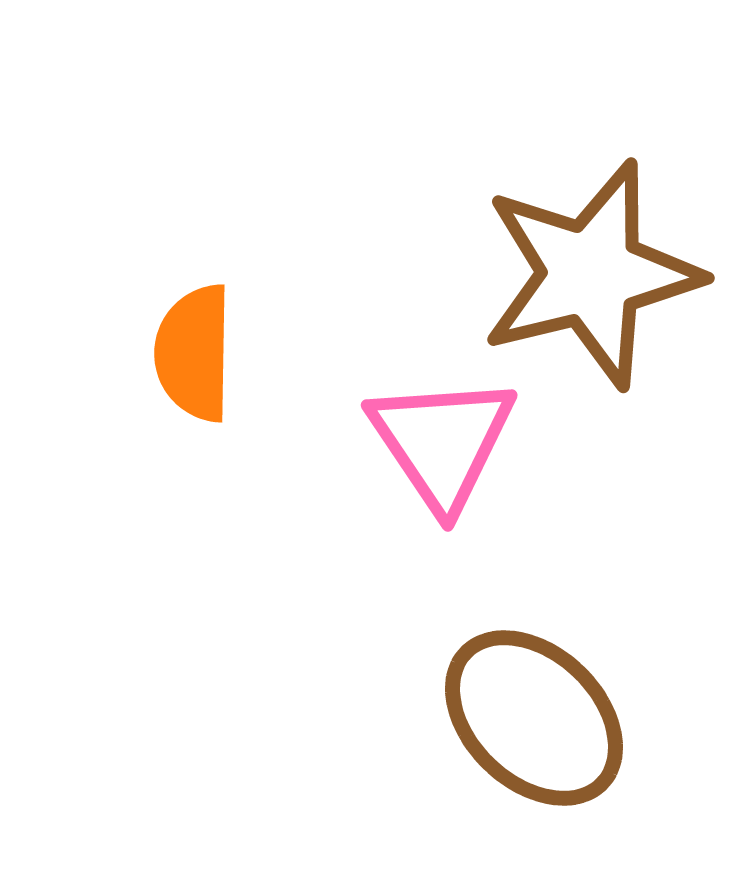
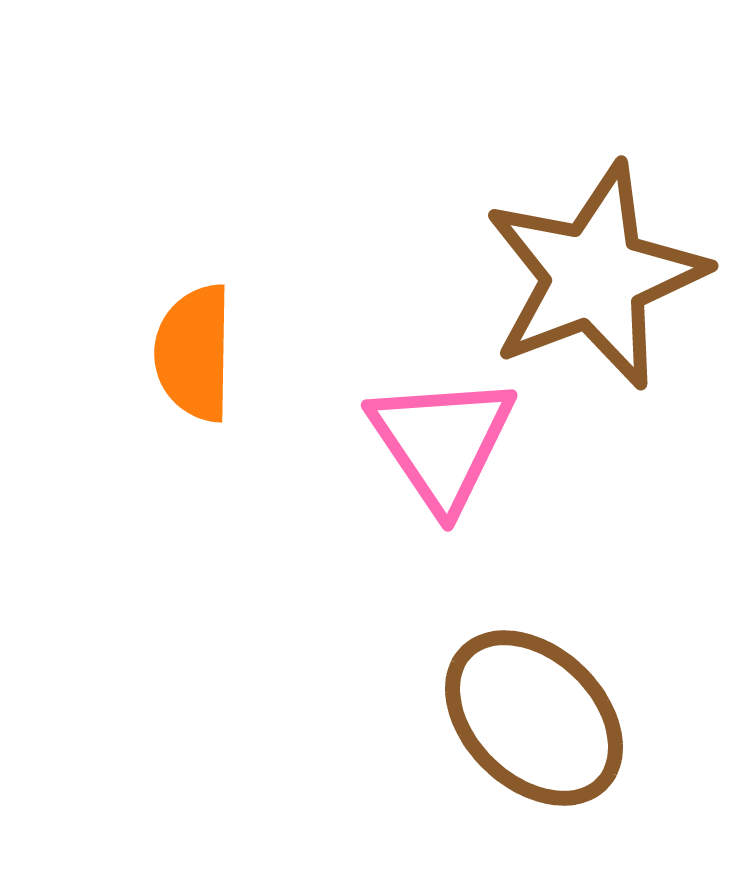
brown star: moved 4 px right, 2 px down; rotated 7 degrees counterclockwise
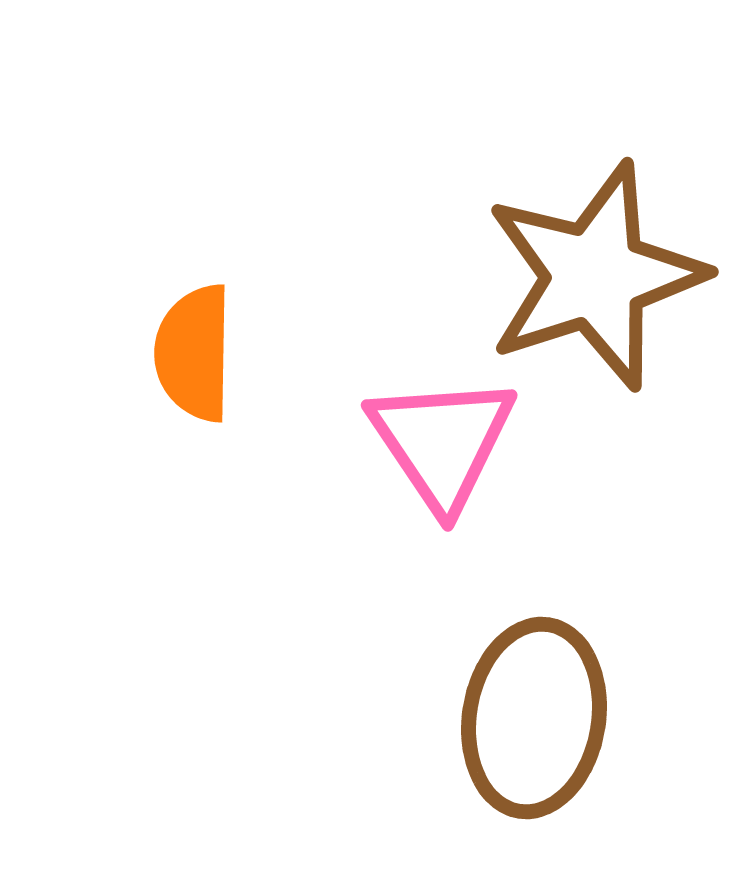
brown star: rotated 3 degrees clockwise
brown ellipse: rotated 55 degrees clockwise
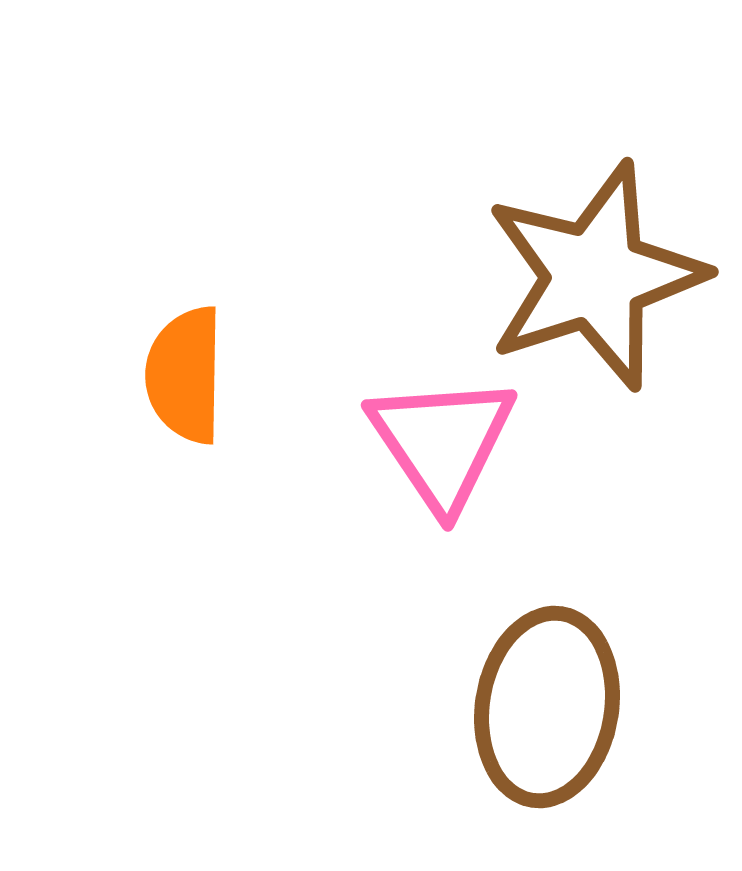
orange semicircle: moved 9 px left, 22 px down
brown ellipse: moved 13 px right, 11 px up
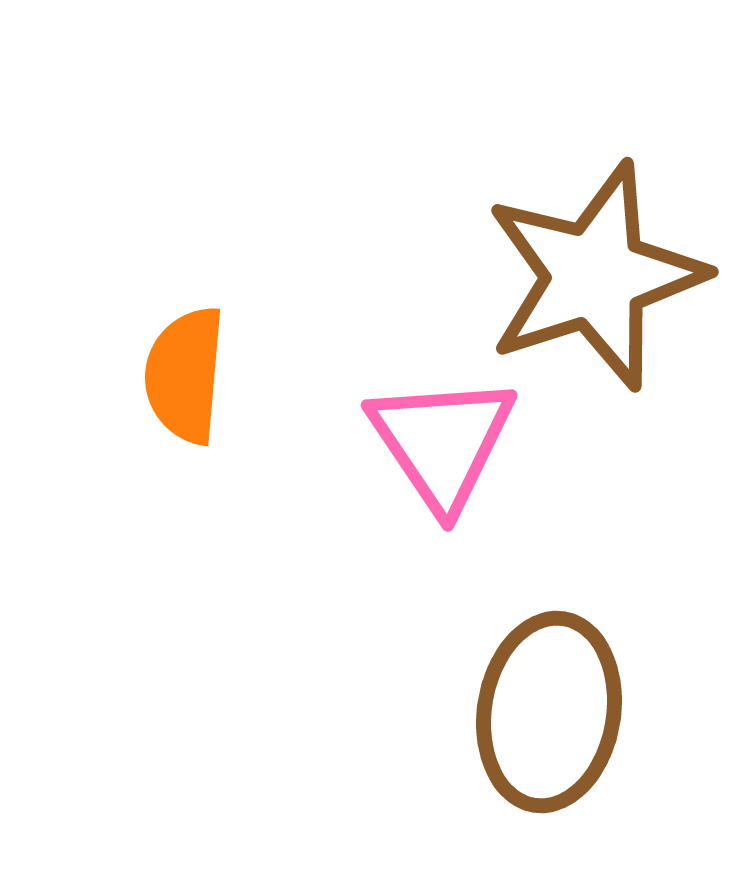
orange semicircle: rotated 4 degrees clockwise
brown ellipse: moved 2 px right, 5 px down
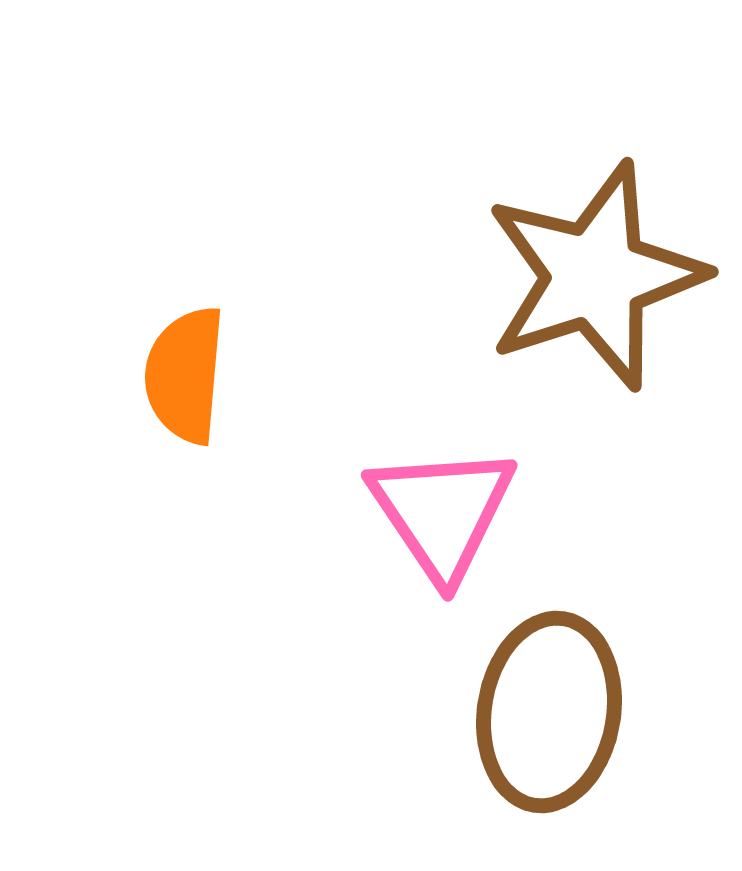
pink triangle: moved 70 px down
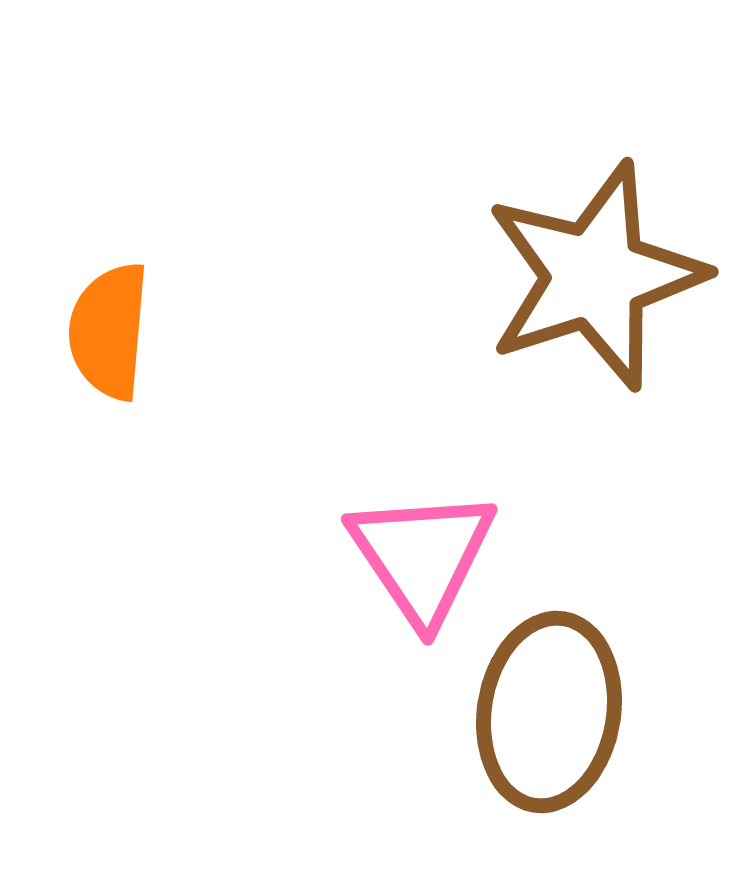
orange semicircle: moved 76 px left, 44 px up
pink triangle: moved 20 px left, 44 px down
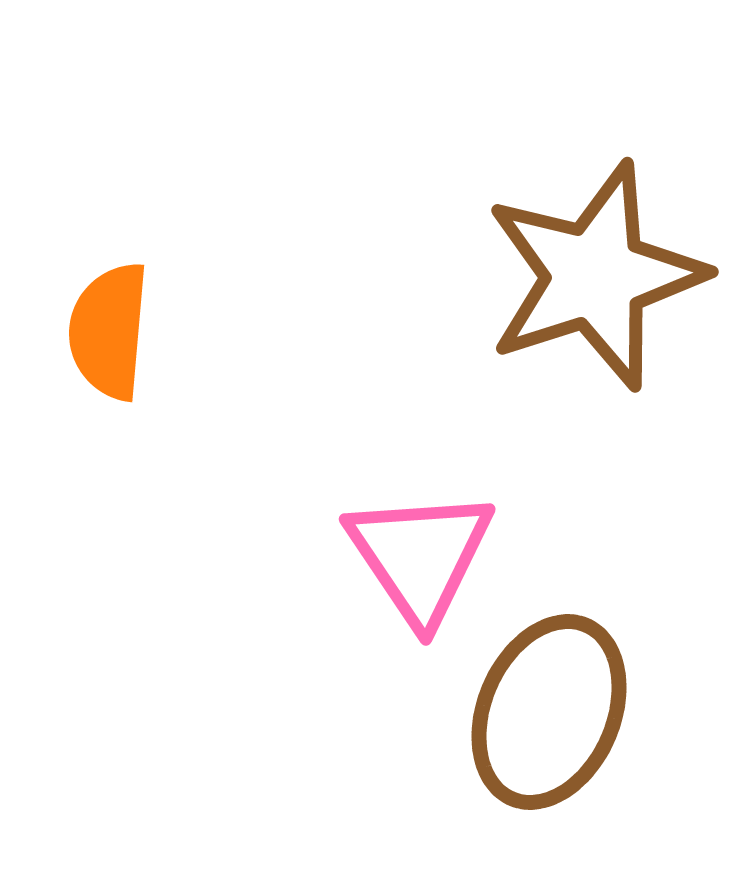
pink triangle: moved 2 px left
brown ellipse: rotated 14 degrees clockwise
